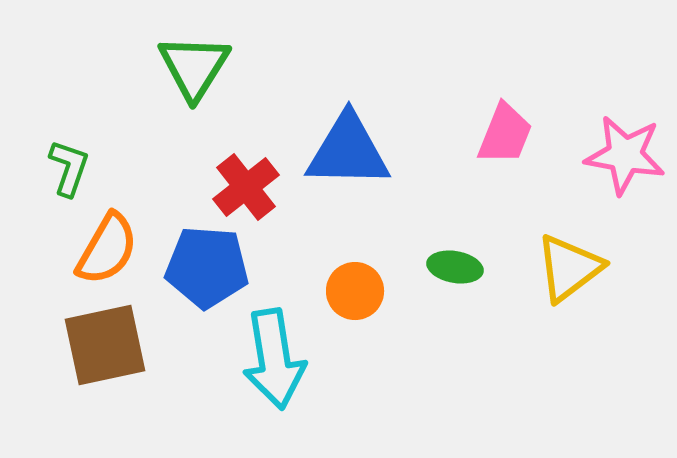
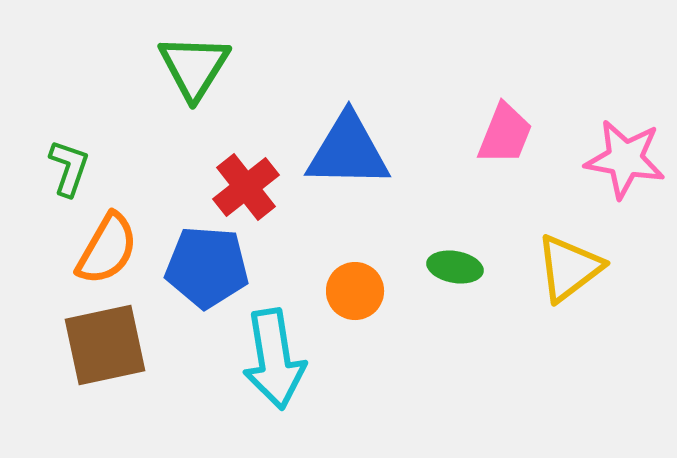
pink star: moved 4 px down
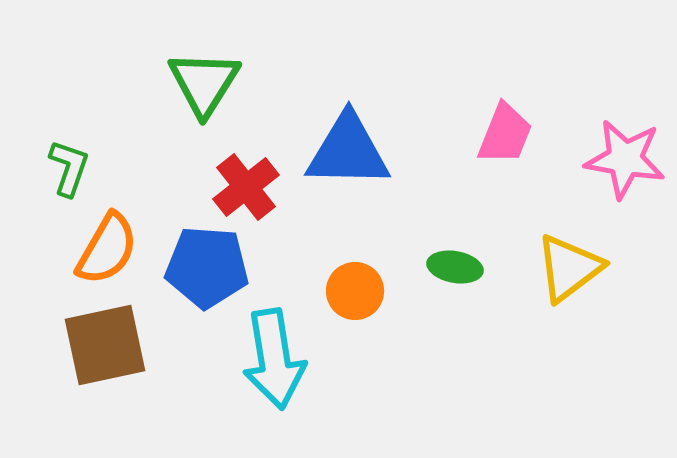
green triangle: moved 10 px right, 16 px down
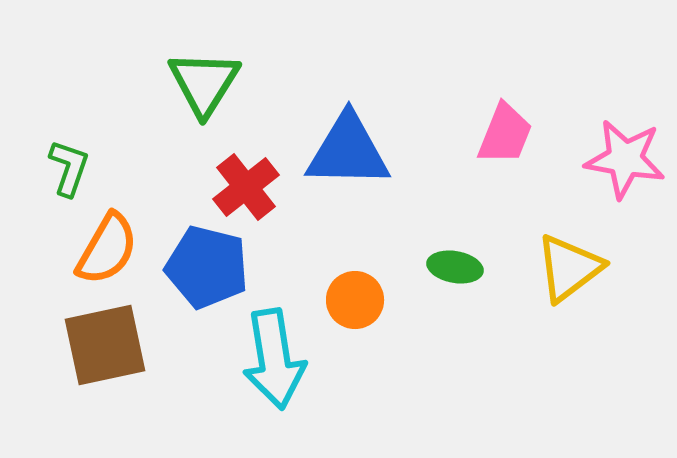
blue pentagon: rotated 10 degrees clockwise
orange circle: moved 9 px down
